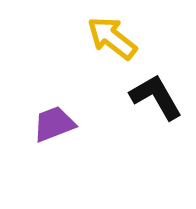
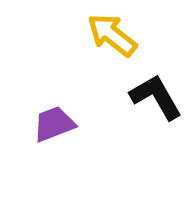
yellow arrow: moved 3 px up
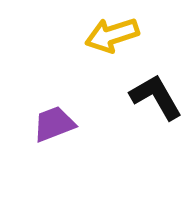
yellow arrow: rotated 56 degrees counterclockwise
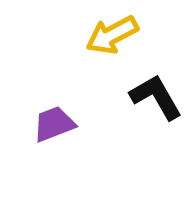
yellow arrow: rotated 10 degrees counterclockwise
